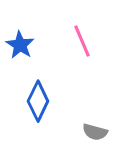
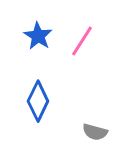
pink line: rotated 56 degrees clockwise
blue star: moved 18 px right, 9 px up
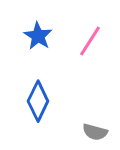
pink line: moved 8 px right
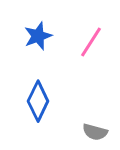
blue star: rotated 20 degrees clockwise
pink line: moved 1 px right, 1 px down
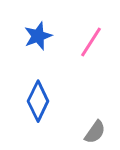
gray semicircle: rotated 70 degrees counterclockwise
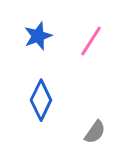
pink line: moved 1 px up
blue diamond: moved 3 px right, 1 px up
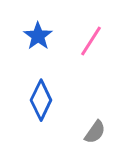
blue star: rotated 16 degrees counterclockwise
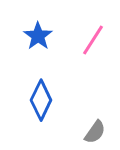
pink line: moved 2 px right, 1 px up
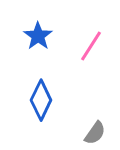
pink line: moved 2 px left, 6 px down
gray semicircle: moved 1 px down
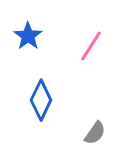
blue star: moved 10 px left
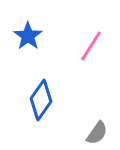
blue diamond: rotated 9 degrees clockwise
gray semicircle: moved 2 px right
